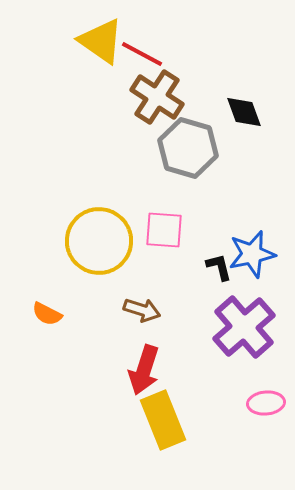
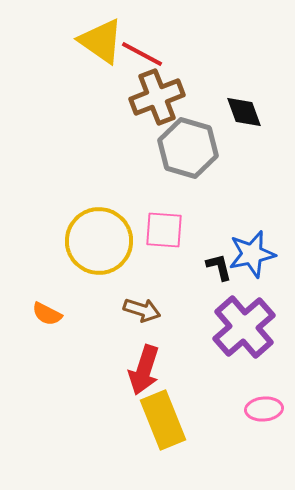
brown cross: rotated 36 degrees clockwise
pink ellipse: moved 2 px left, 6 px down
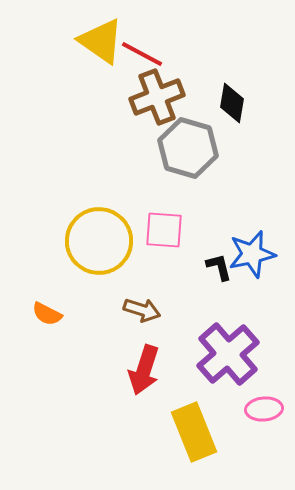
black diamond: moved 12 px left, 9 px up; rotated 30 degrees clockwise
purple cross: moved 16 px left, 27 px down
yellow rectangle: moved 31 px right, 12 px down
